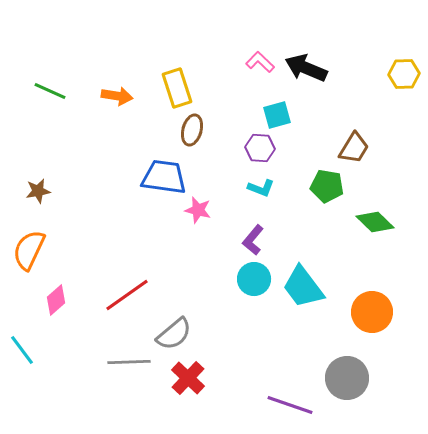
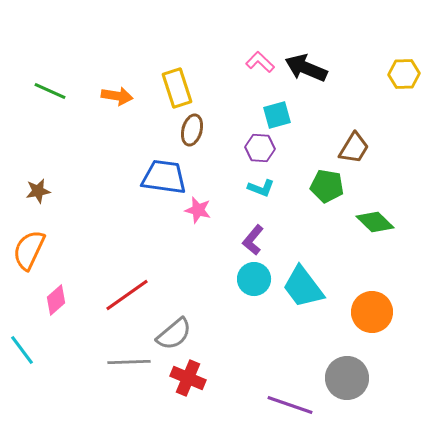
red cross: rotated 20 degrees counterclockwise
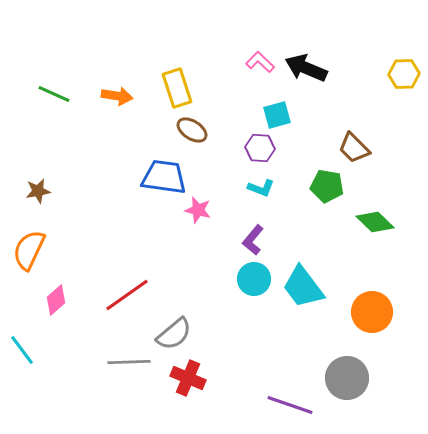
green line: moved 4 px right, 3 px down
brown ellipse: rotated 72 degrees counterclockwise
brown trapezoid: rotated 104 degrees clockwise
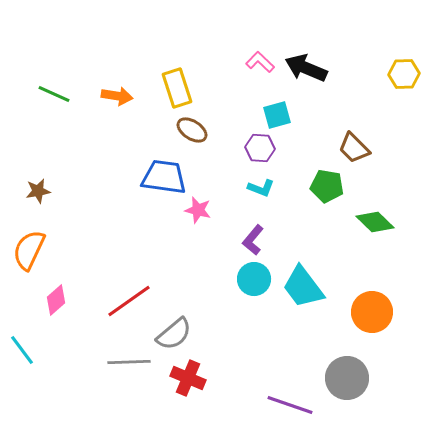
red line: moved 2 px right, 6 px down
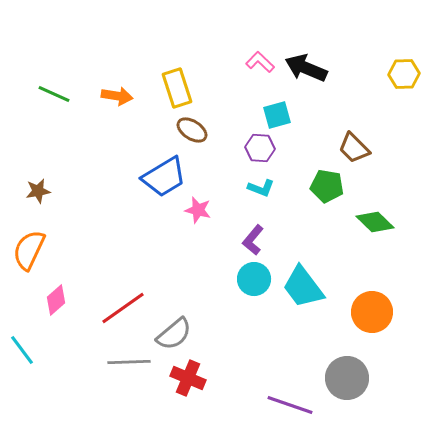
blue trapezoid: rotated 141 degrees clockwise
red line: moved 6 px left, 7 px down
